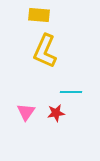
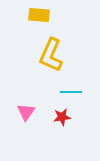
yellow L-shape: moved 6 px right, 4 px down
red star: moved 6 px right, 4 px down
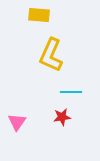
pink triangle: moved 9 px left, 10 px down
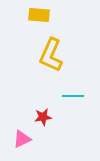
cyan line: moved 2 px right, 4 px down
red star: moved 19 px left
pink triangle: moved 5 px right, 17 px down; rotated 30 degrees clockwise
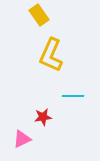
yellow rectangle: rotated 50 degrees clockwise
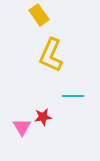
pink triangle: moved 12 px up; rotated 36 degrees counterclockwise
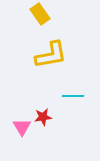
yellow rectangle: moved 1 px right, 1 px up
yellow L-shape: rotated 124 degrees counterclockwise
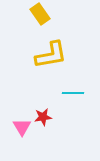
cyan line: moved 3 px up
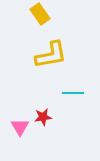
pink triangle: moved 2 px left
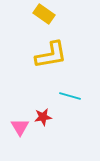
yellow rectangle: moved 4 px right; rotated 20 degrees counterclockwise
cyan line: moved 3 px left, 3 px down; rotated 15 degrees clockwise
